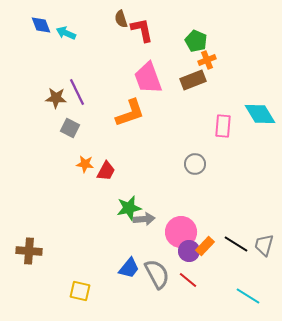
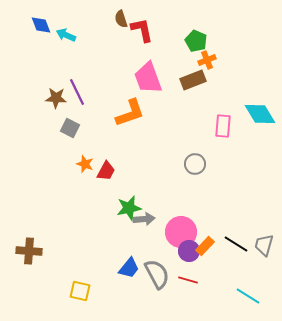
cyan arrow: moved 2 px down
orange star: rotated 12 degrees clockwise
red line: rotated 24 degrees counterclockwise
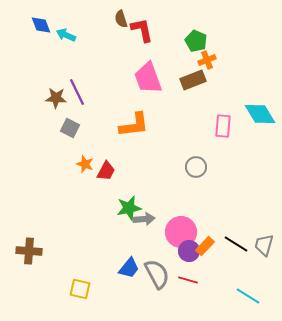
orange L-shape: moved 4 px right, 12 px down; rotated 12 degrees clockwise
gray circle: moved 1 px right, 3 px down
yellow square: moved 2 px up
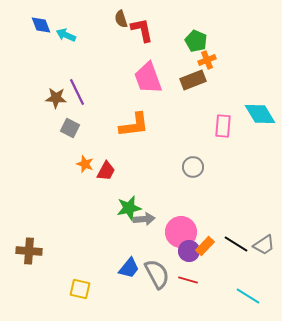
gray circle: moved 3 px left
gray trapezoid: rotated 140 degrees counterclockwise
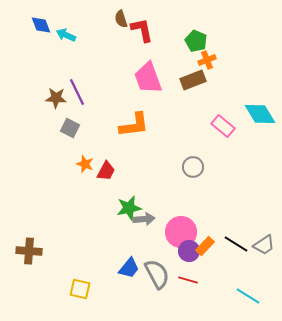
pink rectangle: rotated 55 degrees counterclockwise
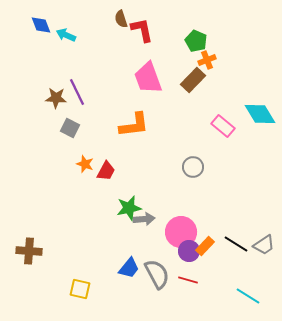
brown rectangle: rotated 25 degrees counterclockwise
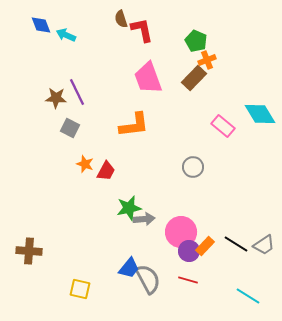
brown rectangle: moved 1 px right, 2 px up
gray semicircle: moved 9 px left, 5 px down
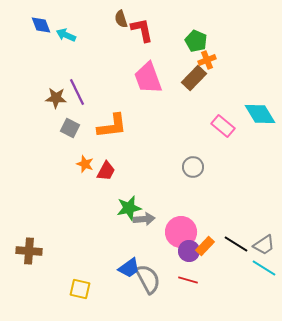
orange L-shape: moved 22 px left, 1 px down
blue trapezoid: rotated 15 degrees clockwise
cyan line: moved 16 px right, 28 px up
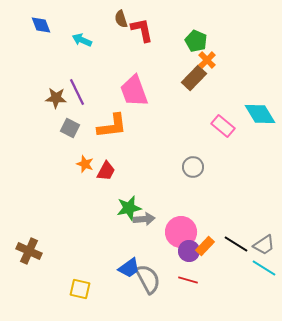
cyan arrow: moved 16 px right, 5 px down
orange cross: rotated 24 degrees counterclockwise
pink trapezoid: moved 14 px left, 13 px down
brown cross: rotated 20 degrees clockwise
